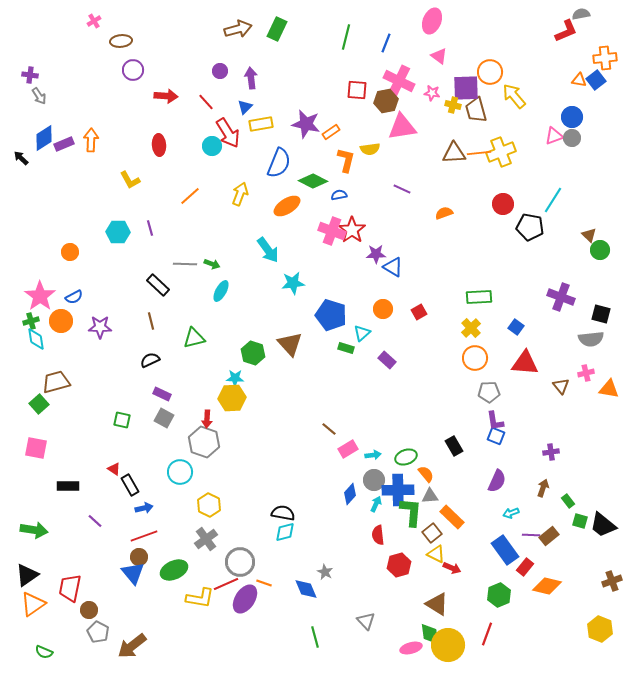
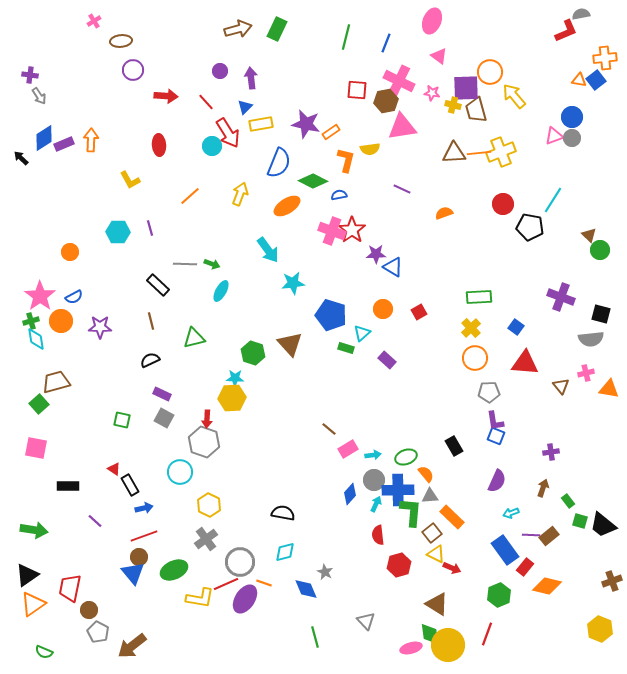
cyan diamond at (285, 532): moved 20 px down
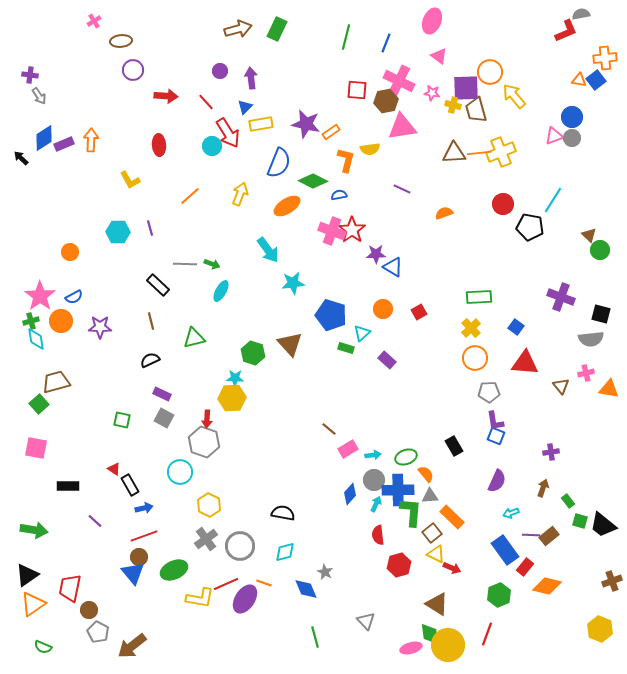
gray circle at (240, 562): moved 16 px up
green semicircle at (44, 652): moved 1 px left, 5 px up
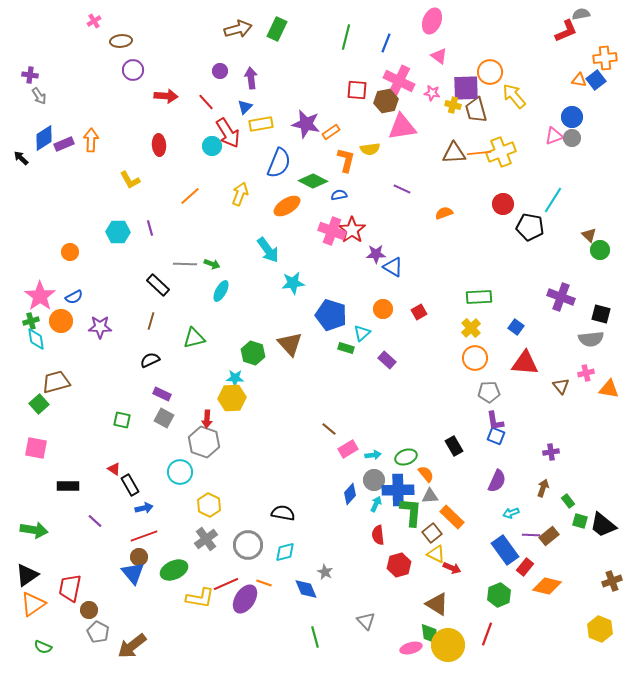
brown line at (151, 321): rotated 30 degrees clockwise
gray circle at (240, 546): moved 8 px right, 1 px up
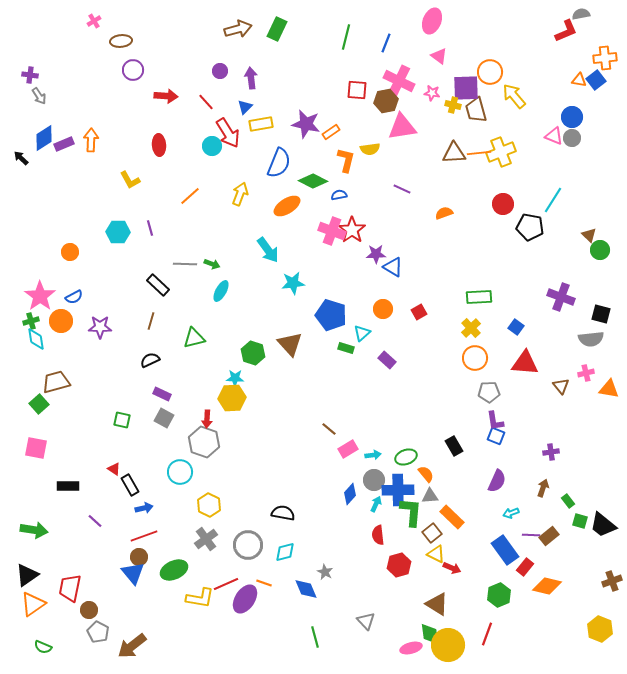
pink triangle at (554, 136): rotated 42 degrees clockwise
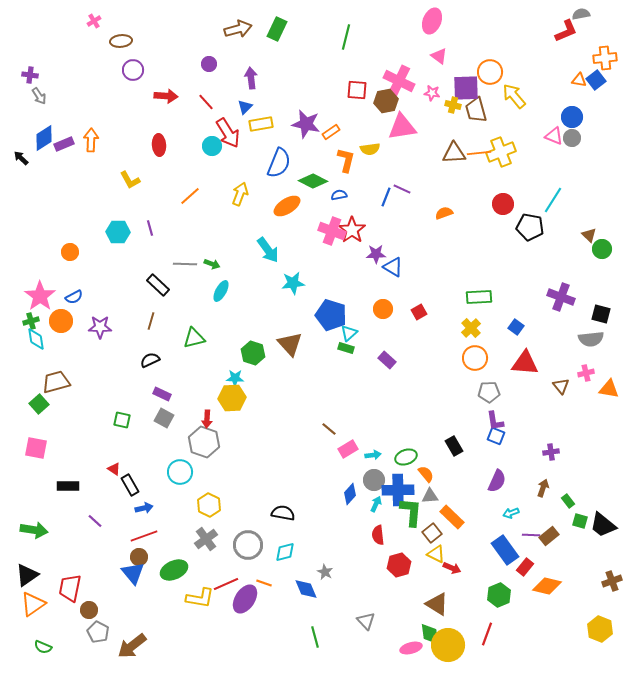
blue line at (386, 43): moved 154 px down
purple circle at (220, 71): moved 11 px left, 7 px up
green circle at (600, 250): moved 2 px right, 1 px up
cyan triangle at (362, 333): moved 13 px left
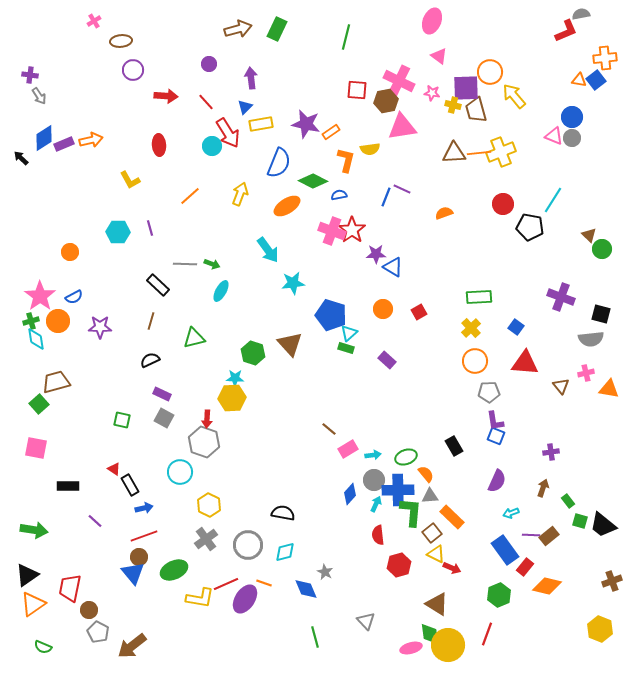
orange arrow at (91, 140): rotated 75 degrees clockwise
orange circle at (61, 321): moved 3 px left
orange circle at (475, 358): moved 3 px down
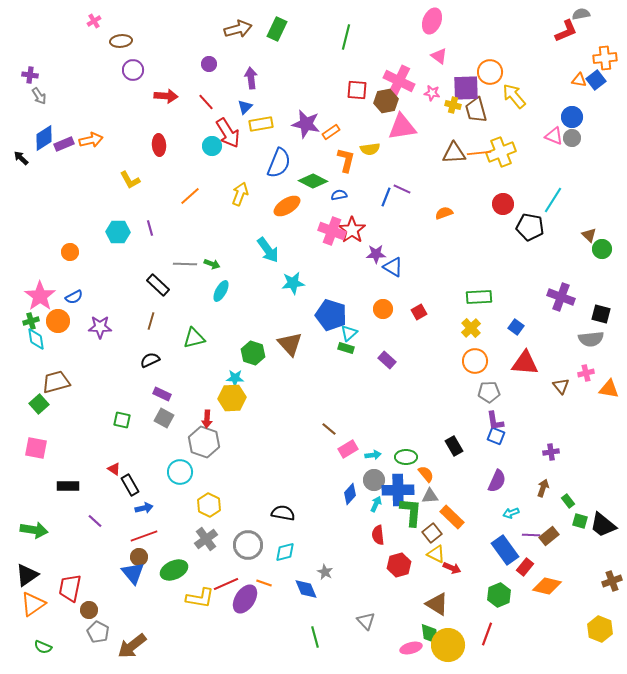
green ellipse at (406, 457): rotated 20 degrees clockwise
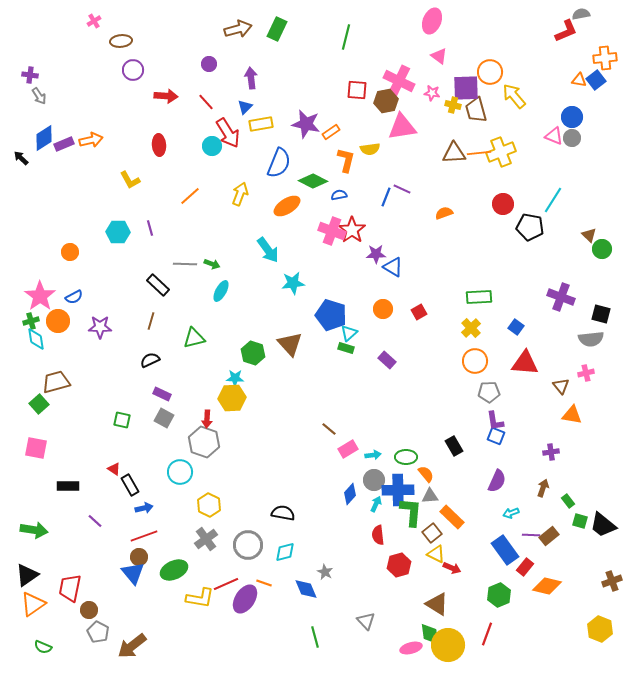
orange triangle at (609, 389): moved 37 px left, 26 px down
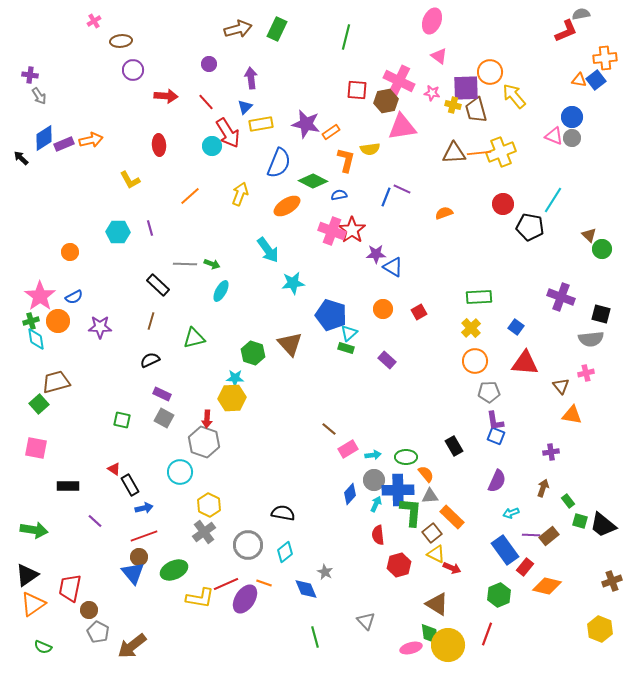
gray cross at (206, 539): moved 2 px left, 7 px up
cyan diamond at (285, 552): rotated 25 degrees counterclockwise
